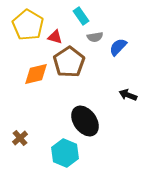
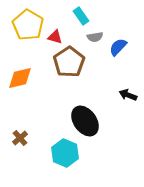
orange diamond: moved 16 px left, 4 px down
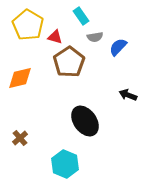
cyan hexagon: moved 11 px down
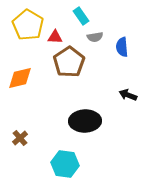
red triangle: rotated 14 degrees counterclockwise
blue semicircle: moved 4 px right; rotated 48 degrees counterclockwise
black ellipse: rotated 56 degrees counterclockwise
cyan hexagon: rotated 16 degrees counterclockwise
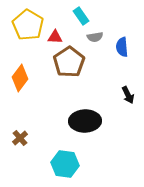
orange diamond: rotated 40 degrees counterclockwise
black arrow: rotated 138 degrees counterclockwise
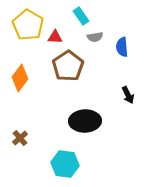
brown pentagon: moved 1 px left, 4 px down
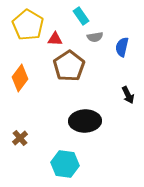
red triangle: moved 2 px down
blue semicircle: rotated 18 degrees clockwise
brown pentagon: moved 1 px right
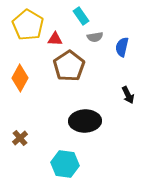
orange diamond: rotated 8 degrees counterclockwise
